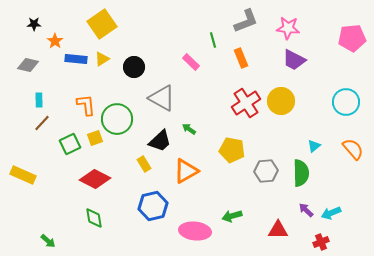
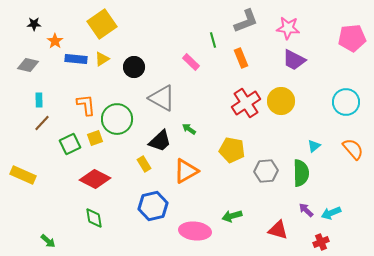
red triangle at (278, 230): rotated 15 degrees clockwise
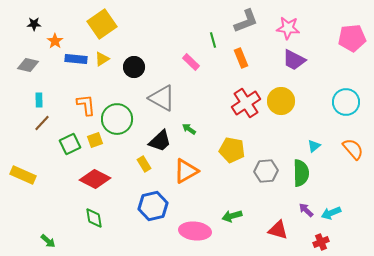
yellow square at (95, 138): moved 2 px down
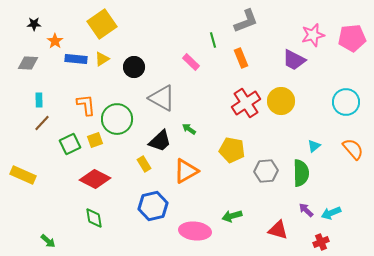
pink star at (288, 28): moved 25 px right, 7 px down; rotated 20 degrees counterclockwise
gray diamond at (28, 65): moved 2 px up; rotated 10 degrees counterclockwise
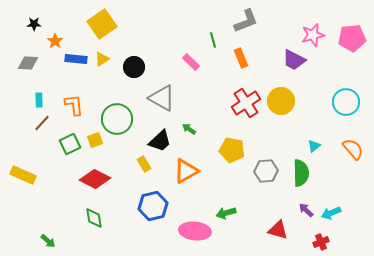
orange L-shape at (86, 105): moved 12 px left
green arrow at (232, 216): moved 6 px left, 3 px up
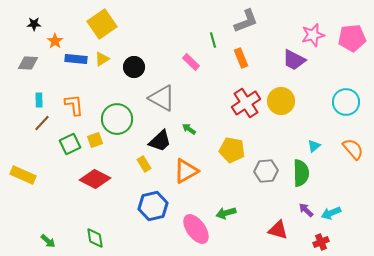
green diamond at (94, 218): moved 1 px right, 20 px down
pink ellipse at (195, 231): moved 1 px right, 2 px up; rotated 48 degrees clockwise
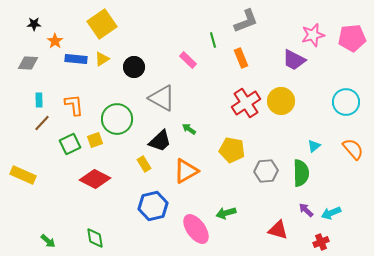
pink rectangle at (191, 62): moved 3 px left, 2 px up
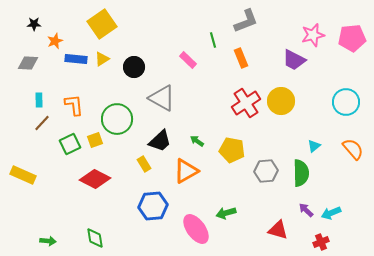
orange star at (55, 41): rotated 14 degrees clockwise
green arrow at (189, 129): moved 8 px right, 12 px down
blue hexagon at (153, 206): rotated 8 degrees clockwise
green arrow at (48, 241): rotated 35 degrees counterclockwise
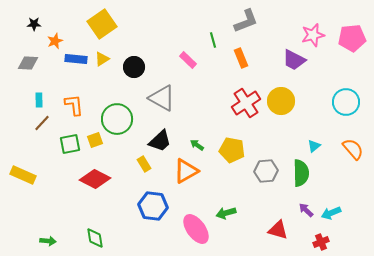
green arrow at (197, 141): moved 4 px down
green square at (70, 144): rotated 15 degrees clockwise
blue hexagon at (153, 206): rotated 12 degrees clockwise
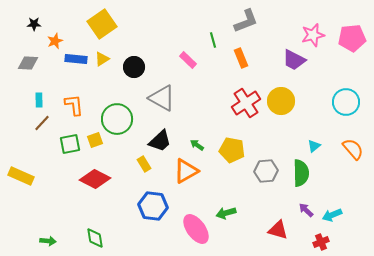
yellow rectangle at (23, 175): moved 2 px left, 1 px down
cyan arrow at (331, 213): moved 1 px right, 2 px down
